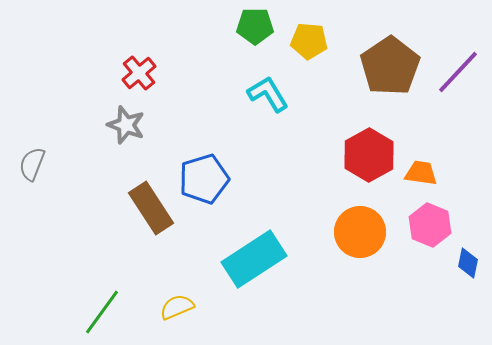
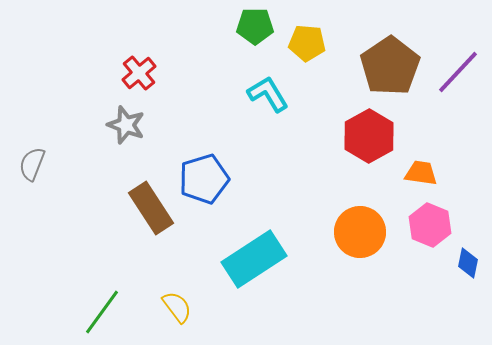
yellow pentagon: moved 2 px left, 2 px down
red hexagon: moved 19 px up
yellow semicircle: rotated 76 degrees clockwise
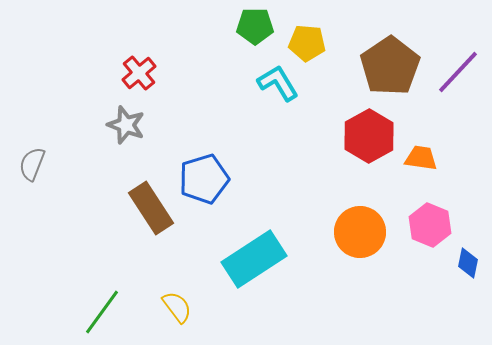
cyan L-shape: moved 10 px right, 11 px up
orange trapezoid: moved 15 px up
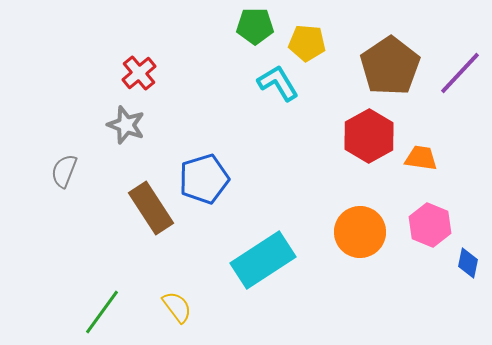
purple line: moved 2 px right, 1 px down
gray semicircle: moved 32 px right, 7 px down
cyan rectangle: moved 9 px right, 1 px down
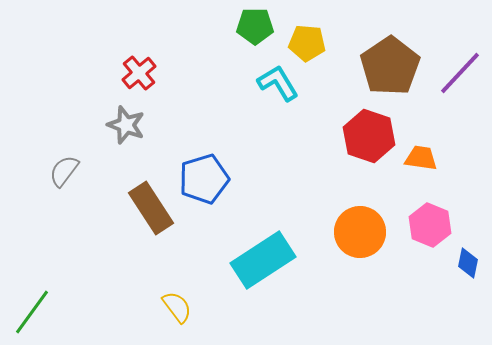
red hexagon: rotated 12 degrees counterclockwise
gray semicircle: rotated 16 degrees clockwise
green line: moved 70 px left
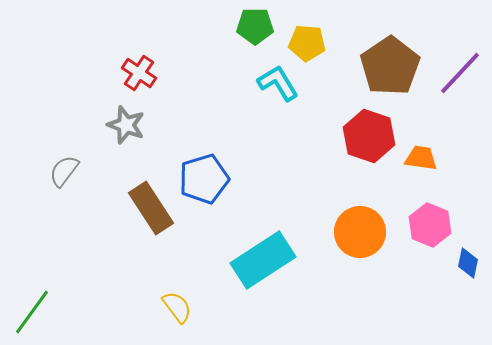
red cross: rotated 16 degrees counterclockwise
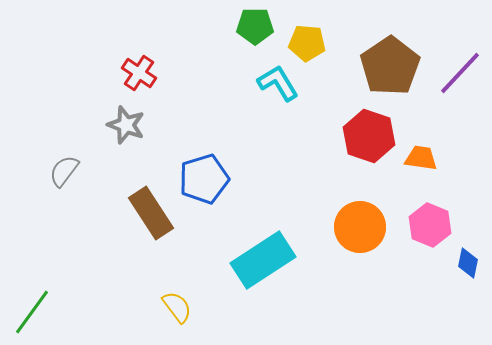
brown rectangle: moved 5 px down
orange circle: moved 5 px up
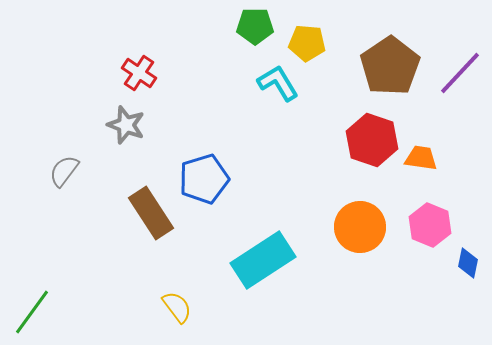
red hexagon: moved 3 px right, 4 px down
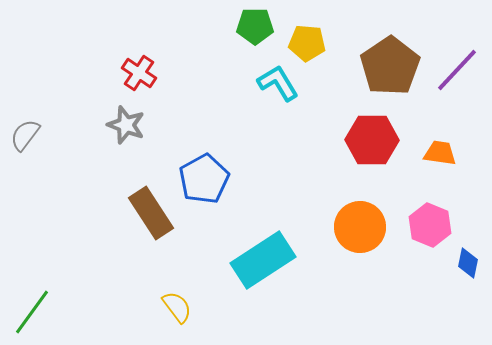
purple line: moved 3 px left, 3 px up
red hexagon: rotated 18 degrees counterclockwise
orange trapezoid: moved 19 px right, 5 px up
gray semicircle: moved 39 px left, 36 px up
blue pentagon: rotated 12 degrees counterclockwise
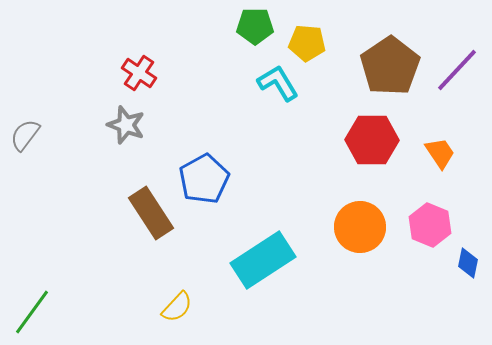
orange trapezoid: rotated 48 degrees clockwise
yellow semicircle: rotated 80 degrees clockwise
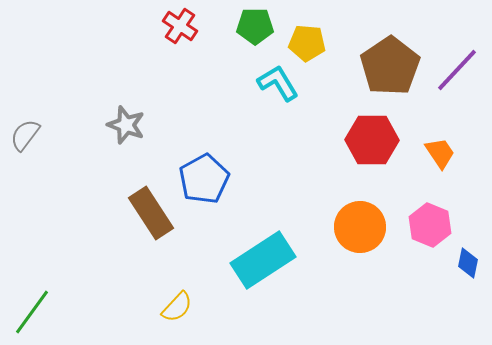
red cross: moved 41 px right, 47 px up
